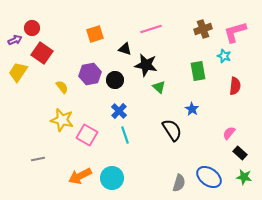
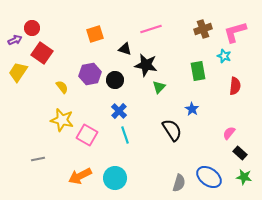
green triangle: rotated 32 degrees clockwise
cyan circle: moved 3 px right
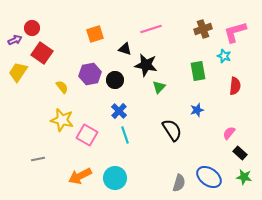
blue star: moved 5 px right, 1 px down; rotated 24 degrees clockwise
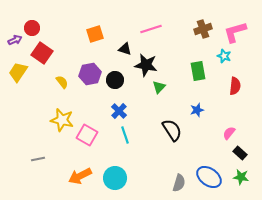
yellow semicircle: moved 5 px up
green star: moved 3 px left
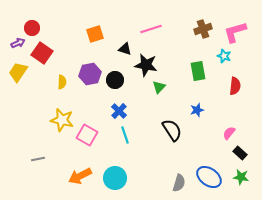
purple arrow: moved 3 px right, 3 px down
yellow semicircle: rotated 40 degrees clockwise
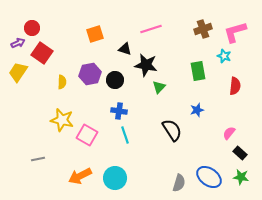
blue cross: rotated 35 degrees counterclockwise
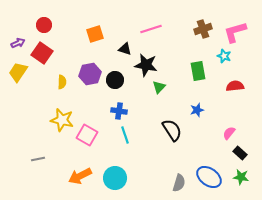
red circle: moved 12 px right, 3 px up
red semicircle: rotated 102 degrees counterclockwise
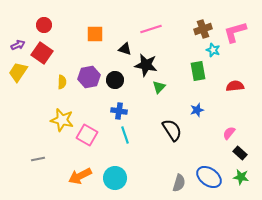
orange square: rotated 18 degrees clockwise
purple arrow: moved 2 px down
cyan star: moved 11 px left, 6 px up
purple hexagon: moved 1 px left, 3 px down
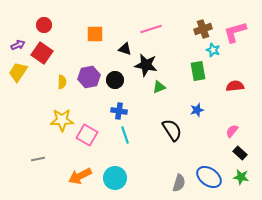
green triangle: rotated 24 degrees clockwise
yellow star: rotated 15 degrees counterclockwise
pink semicircle: moved 3 px right, 2 px up
